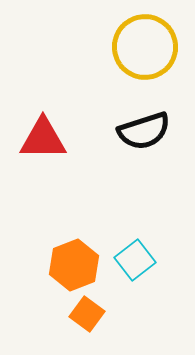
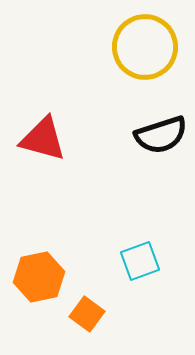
black semicircle: moved 17 px right, 4 px down
red triangle: rotated 15 degrees clockwise
cyan square: moved 5 px right, 1 px down; rotated 18 degrees clockwise
orange hexagon: moved 35 px left, 12 px down; rotated 9 degrees clockwise
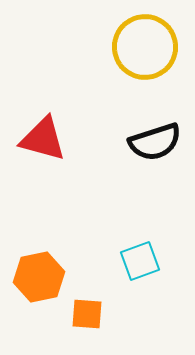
black semicircle: moved 6 px left, 7 px down
orange square: rotated 32 degrees counterclockwise
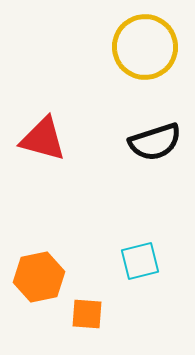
cyan square: rotated 6 degrees clockwise
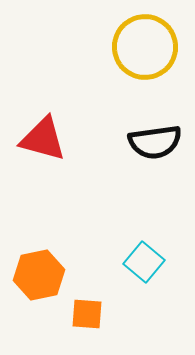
black semicircle: rotated 10 degrees clockwise
cyan square: moved 4 px right, 1 px down; rotated 36 degrees counterclockwise
orange hexagon: moved 2 px up
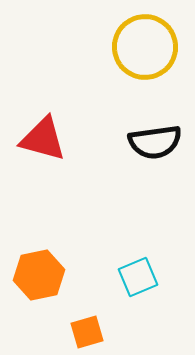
cyan square: moved 6 px left, 15 px down; rotated 27 degrees clockwise
orange square: moved 18 px down; rotated 20 degrees counterclockwise
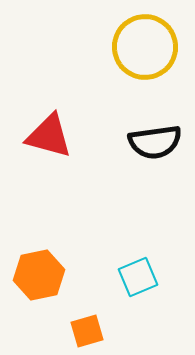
red triangle: moved 6 px right, 3 px up
orange square: moved 1 px up
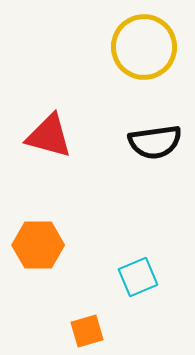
yellow circle: moved 1 px left
orange hexagon: moved 1 px left, 30 px up; rotated 12 degrees clockwise
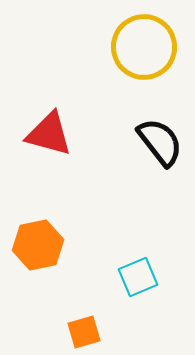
red triangle: moved 2 px up
black semicircle: moved 5 px right; rotated 120 degrees counterclockwise
orange hexagon: rotated 12 degrees counterclockwise
orange square: moved 3 px left, 1 px down
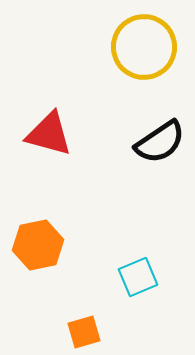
black semicircle: rotated 94 degrees clockwise
